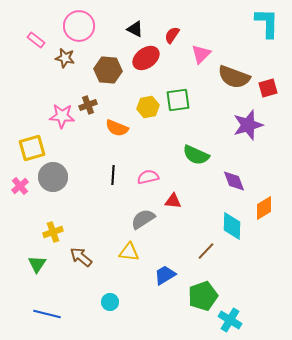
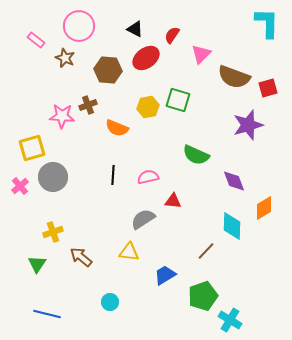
brown star: rotated 12 degrees clockwise
green square: rotated 25 degrees clockwise
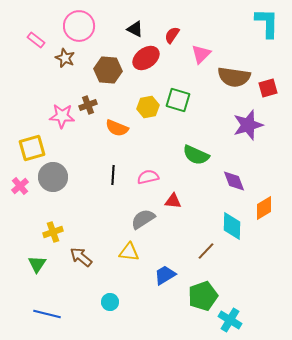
brown semicircle: rotated 12 degrees counterclockwise
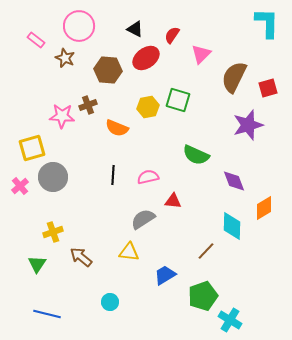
brown semicircle: rotated 108 degrees clockwise
